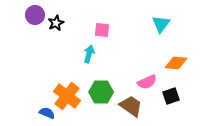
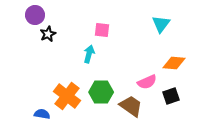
black star: moved 8 px left, 11 px down
orange diamond: moved 2 px left
blue semicircle: moved 5 px left, 1 px down; rotated 14 degrees counterclockwise
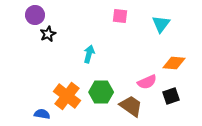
pink square: moved 18 px right, 14 px up
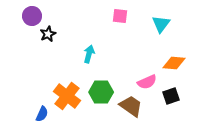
purple circle: moved 3 px left, 1 px down
blue semicircle: rotated 105 degrees clockwise
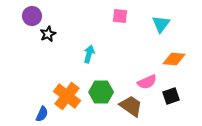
orange diamond: moved 4 px up
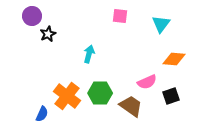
green hexagon: moved 1 px left, 1 px down
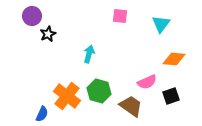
green hexagon: moved 1 px left, 2 px up; rotated 15 degrees clockwise
